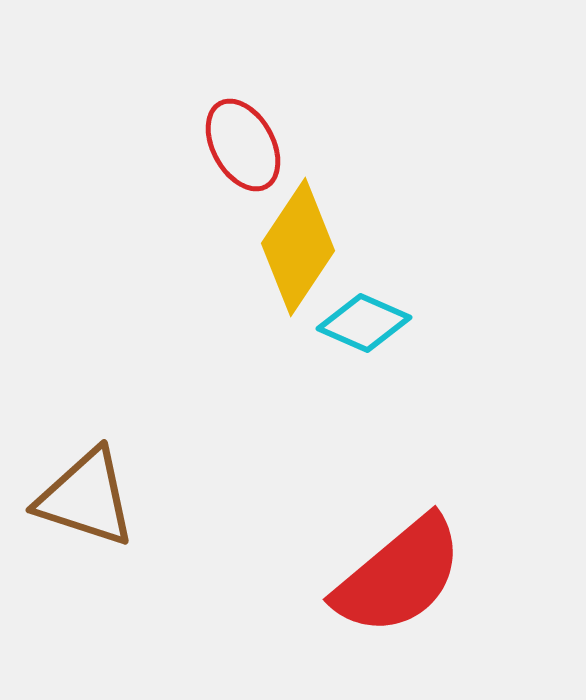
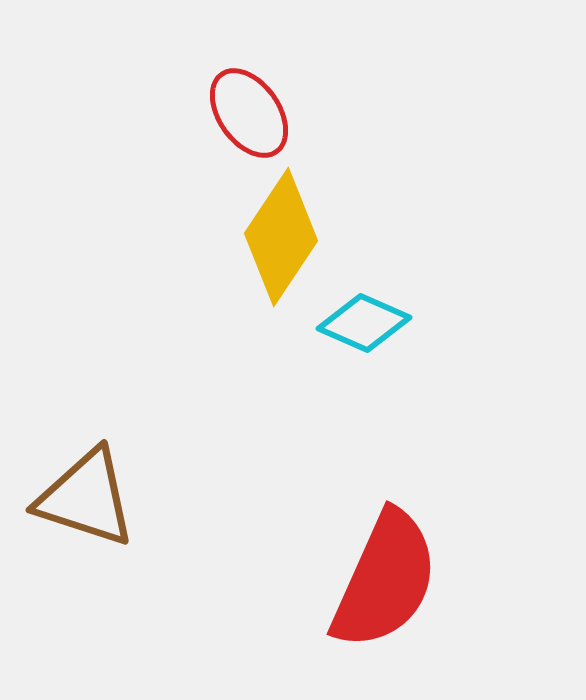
red ellipse: moved 6 px right, 32 px up; rotated 6 degrees counterclockwise
yellow diamond: moved 17 px left, 10 px up
red semicircle: moved 14 px left, 4 px down; rotated 26 degrees counterclockwise
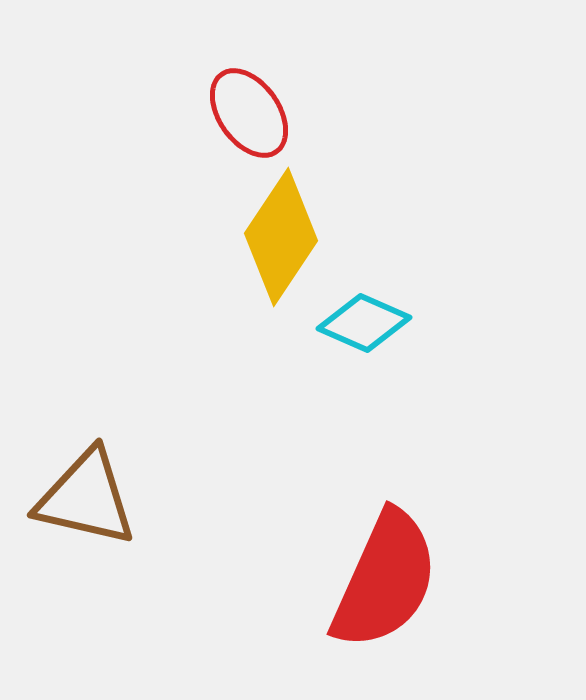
brown triangle: rotated 5 degrees counterclockwise
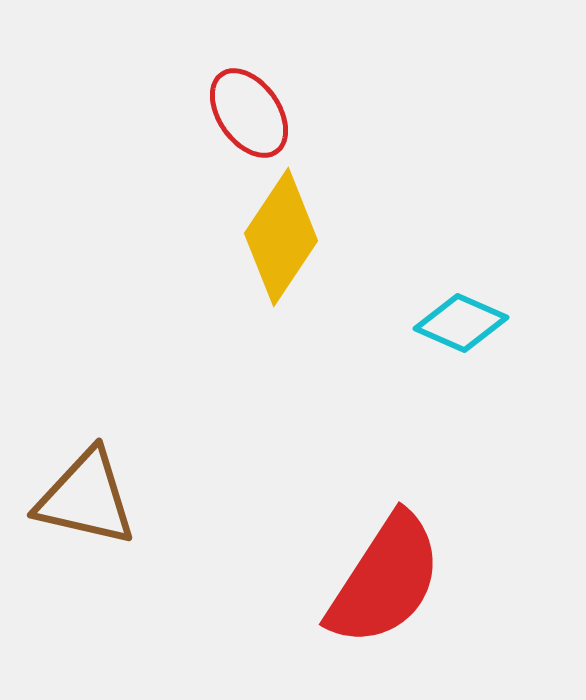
cyan diamond: moved 97 px right
red semicircle: rotated 9 degrees clockwise
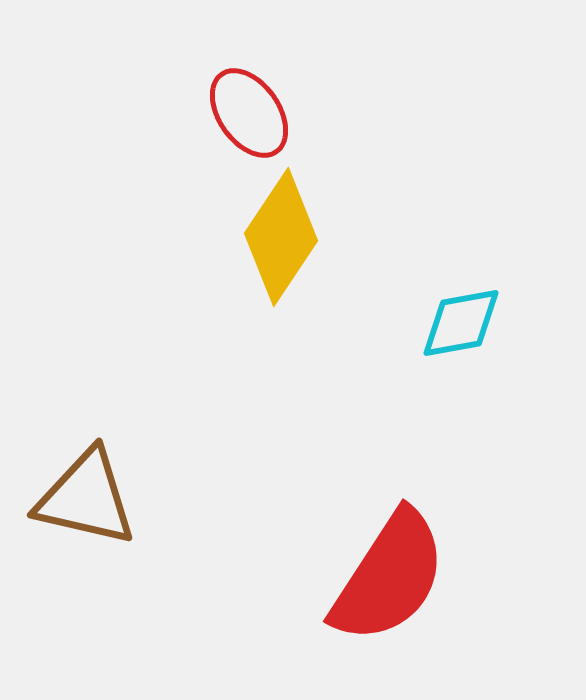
cyan diamond: rotated 34 degrees counterclockwise
red semicircle: moved 4 px right, 3 px up
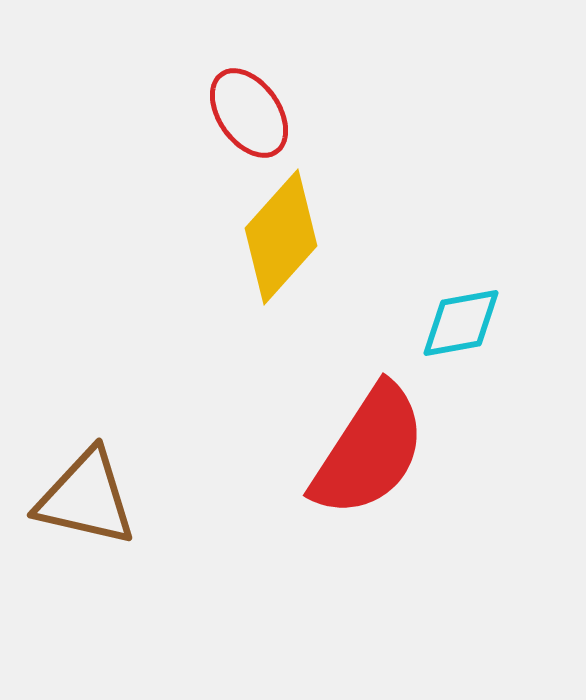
yellow diamond: rotated 8 degrees clockwise
red semicircle: moved 20 px left, 126 px up
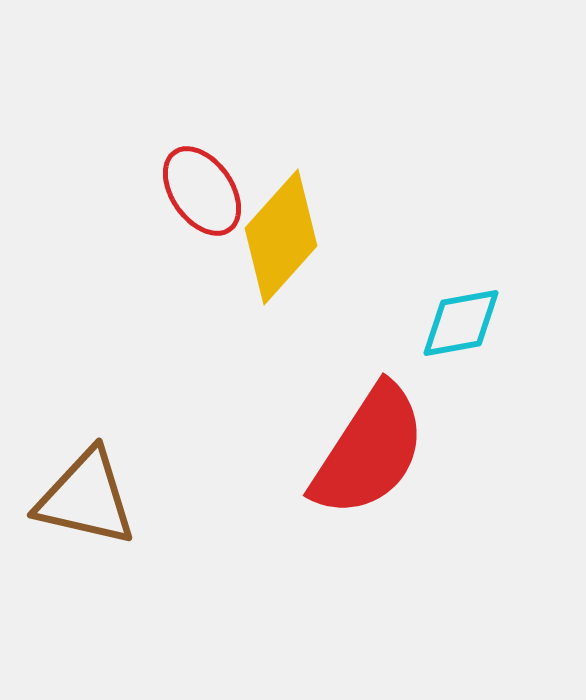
red ellipse: moved 47 px left, 78 px down
